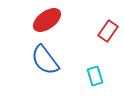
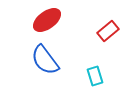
red rectangle: rotated 15 degrees clockwise
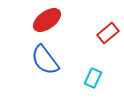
red rectangle: moved 2 px down
cyan rectangle: moved 2 px left, 2 px down; rotated 42 degrees clockwise
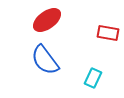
red rectangle: rotated 50 degrees clockwise
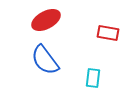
red ellipse: moved 1 px left; rotated 8 degrees clockwise
cyan rectangle: rotated 18 degrees counterclockwise
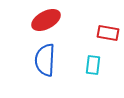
blue semicircle: rotated 40 degrees clockwise
cyan rectangle: moved 13 px up
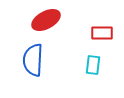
red rectangle: moved 6 px left; rotated 10 degrees counterclockwise
blue semicircle: moved 12 px left
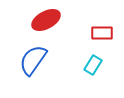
blue semicircle: rotated 32 degrees clockwise
cyan rectangle: rotated 24 degrees clockwise
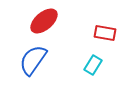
red ellipse: moved 2 px left, 1 px down; rotated 12 degrees counterclockwise
red rectangle: moved 3 px right; rotated 10 degrees clockwise
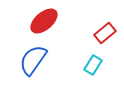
red rectangle: rotated 50 degrees counterclockwise
